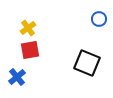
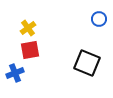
blue cross: moved 2 px left, 4 px up; rotated 18 degrees clockwise
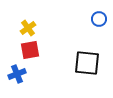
black square: rotated 16 degrees counterclockwise
blue cross: moved 2 px right, 1 px down
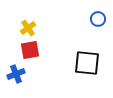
blue circle: moved 1 px left
blue cross: moved 1 px left
